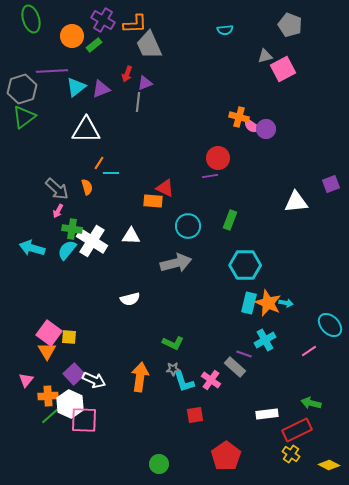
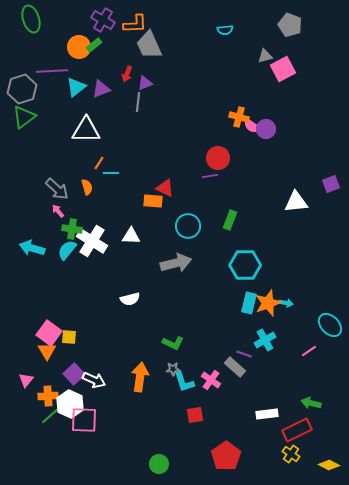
orange circle at (72, 36): moved 7 px right, 11 px down
pink arrow at (58, 211): rotated 112 degrees clockwise
orange star at (268, 303): rotated 28 degrees clockwise
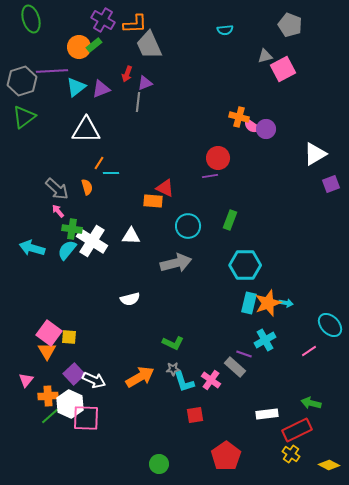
gray hexagon at (22, 89): moved 8 px up
white triangle at (296, 202): moved 19 px right, 48 px up; rotated 25 degrees counterclockwise
orange arrow at (140, 377): rotated 52 degrees clockwise
pink square at (84, 420): moved 2 px right, 2 px up
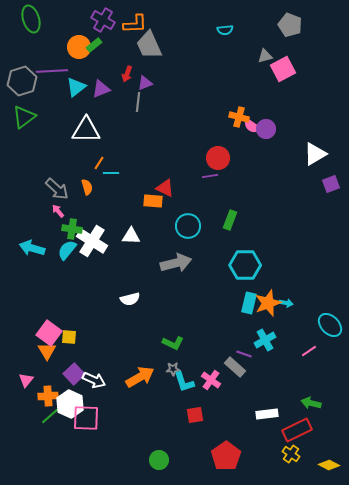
green circle at (159, 464): moved 4 px up
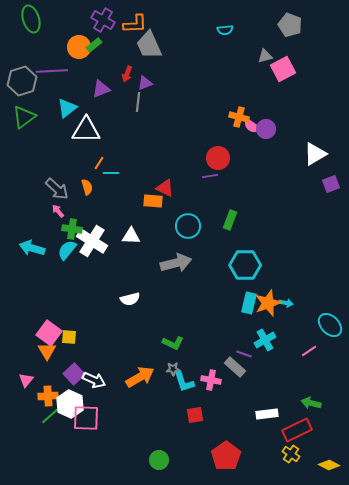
cyan triangle at (76, 87): moved 9 px left, 21 px down
pink cross at (211, 380): rotated 24 degrees counterclockwise
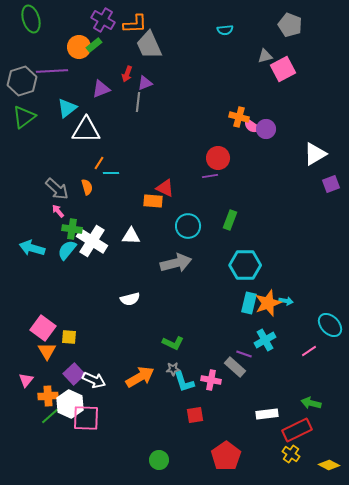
cyan arrow at (286, 303): moved 2 px up
pink square at (49, 333): moved 6 px left, 5 px up
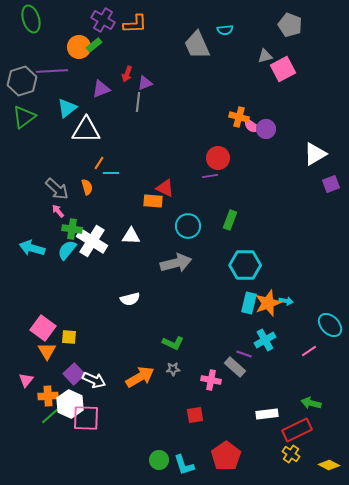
gray trapezoid at (149, 45): moved 48 px right
cyan L-shape at (184, 382): moved 83 px down
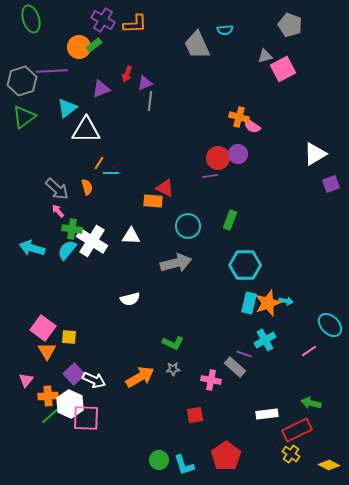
gray line at (138, 102): moved 12 px right, 1 px up
purple circle at (266, 129): moved 28 px left, 25 px down
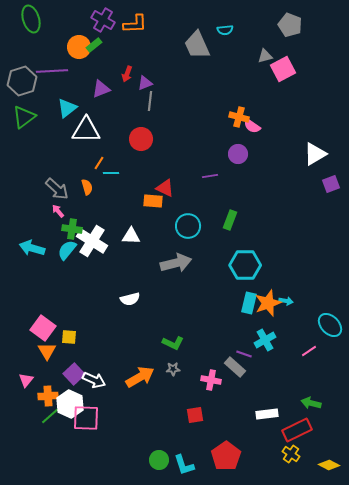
red circle at (218, 158): moved 77 px left, 19 px up
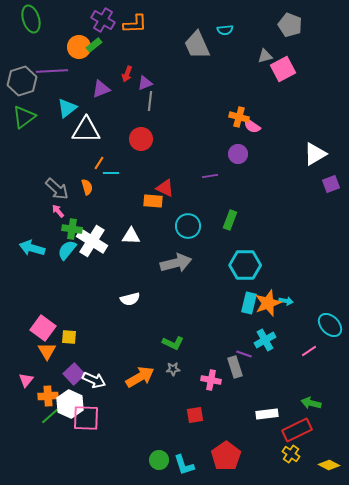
gray rectangle at (235, 367): rotated 30 degrees clockwise
